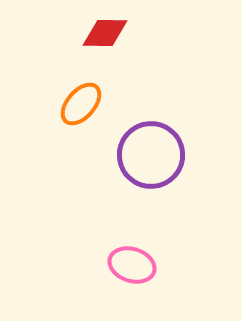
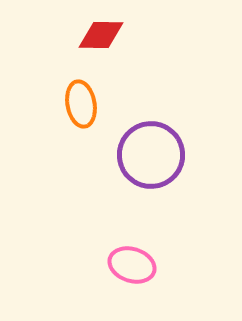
red diamond: moved 4 px left, 2 px down
orange ellipse: rotated 51 degrees counterclockwise
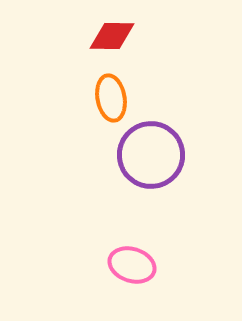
red diamond: moved 11 px right, 1 px down
orange ellipse: moved 30 px right, 6 px up
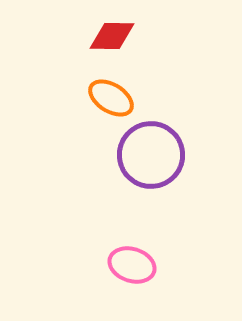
orange ellipse: rotated 48 degrees counterclockwise
